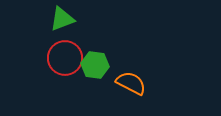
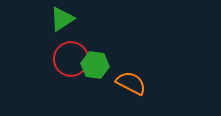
green triangle: rotated 12 degrees counterclockwise
red circle: moved 6 px right, 1 px down
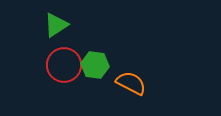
green triangle: moved 6 px left, 6 px down
red circle: moved 7 px left, 6 px down
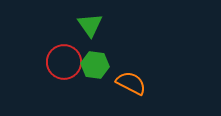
green triangle: moved 34 px right; rotated 32 degrees counterclockwise
red circle: moved 3 px up
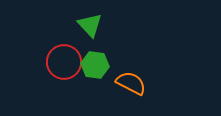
green triangle: rotated 8 degrees counterclockwise
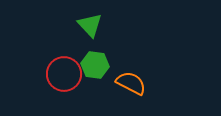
red circle: moved 12 px down
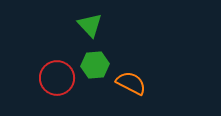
green hexagon: rotated 12 degrees counterclockwise
red circle: moved 7 px left, 4 px down
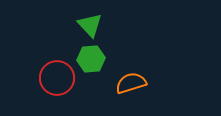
green hexagon: moved 4 px left, 6 px up
orange semicircle: rotated 44 degrees counterclockwise
